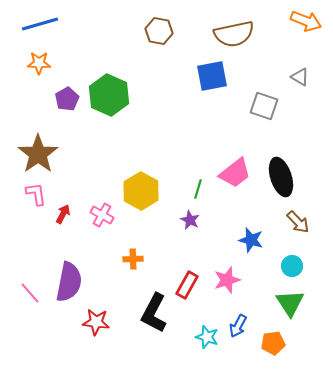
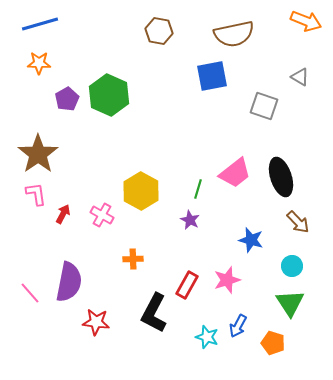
orange pentagon: rotated 25 degrees clockwise
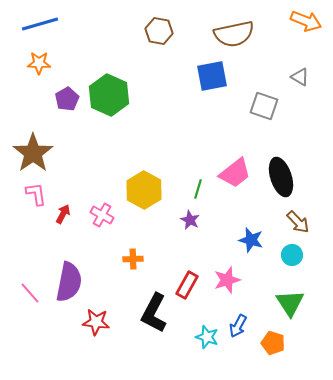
brown star: moved 5 px left, 1 px up
yellow hexagon: moved 3 px right, 1 px up
cyan circle: moved 11 px up
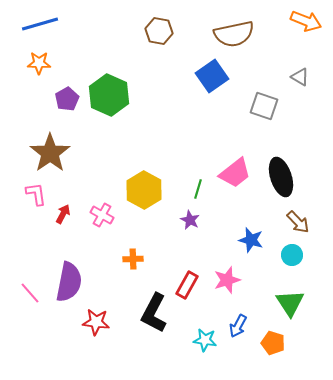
blue square: rotated 24 degrees counterclockwise
brown star: moved 17 px right
cyan star: moved 2 px left, 3 px down; rotated 10 degrees counterclockwise
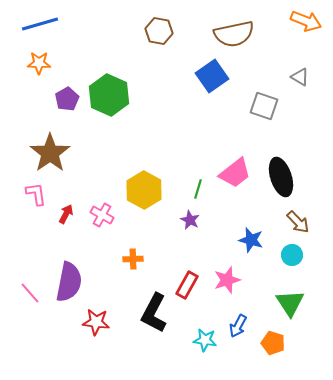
red arrow: moved 3 px right
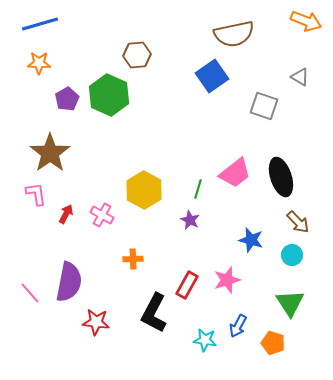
brown hexagon: moved 22 px left, 24 px down; rotated 16 degrees counterclockwise
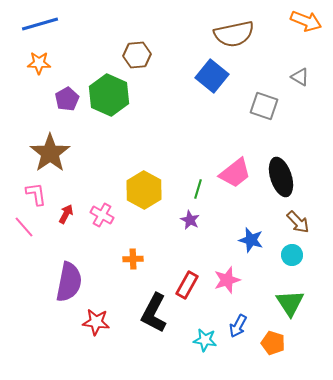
blue square: rotated 16 degrees counterclockwise
pink line: moved 6 px left, 66 px up
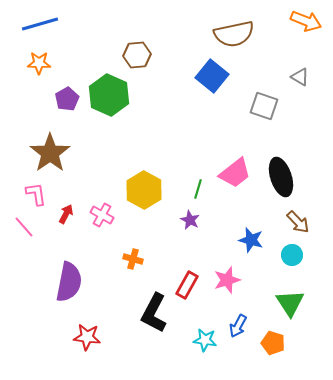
orange cross: rotated 18 degrees clockwise
red star: moved 9 px left, 15 px down
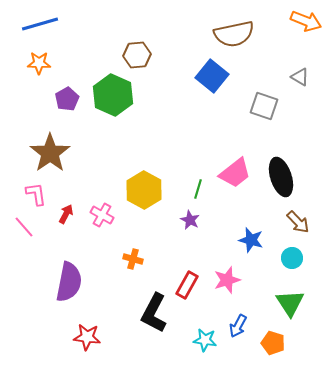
green hexagon: moved 4 px right
cyan circle: moved 3 px down
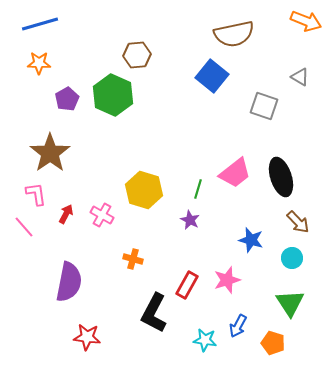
yellow hexagon: rotated 12 degrees counterclockwise
